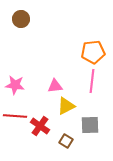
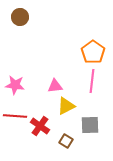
brown circle: moved 1 px left, 2 px up
orange pentagon: rotated 30 degrees counterclockwise
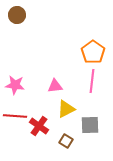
brown circle: moved 3 px left, 2 px up
yellow triangle: moved 3 px down
red cross: moved 1 px left
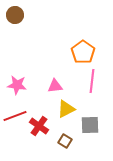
brown circle: moved 2 px left
orange pentagon: moved 10 px left
pink star: moved 2 px right
red line: rotated 25 degrees counterclockwise
brown square: moved 1 px left
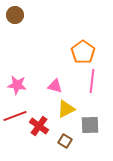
pink triangle: rotated 21 degrees clockwise
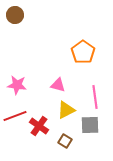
pink line: moved 3 px right, 16 px down; rotated 15 degrees counterclockwise
pink triangle: moved 3 px right, 1 px up
yellow triangle: moved 1 px down
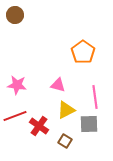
gray square: moved 1 px left, 1 px up
